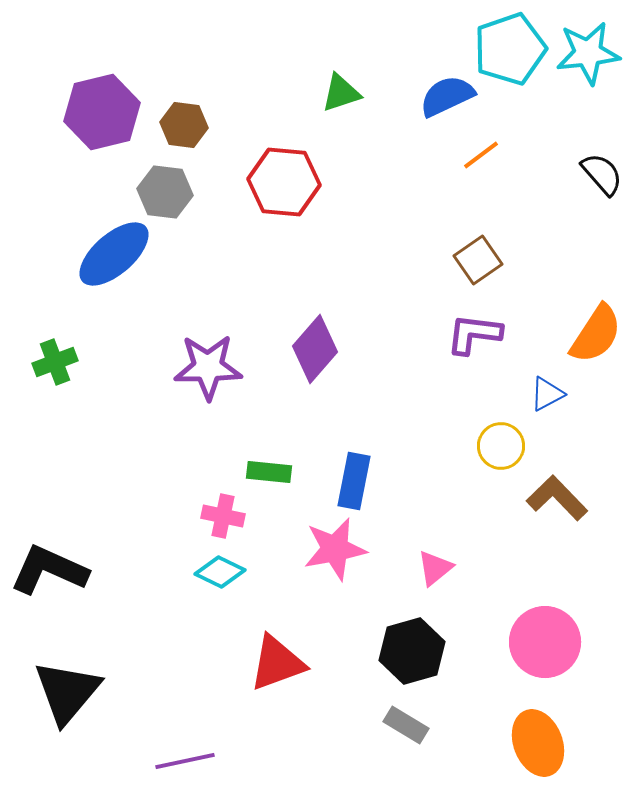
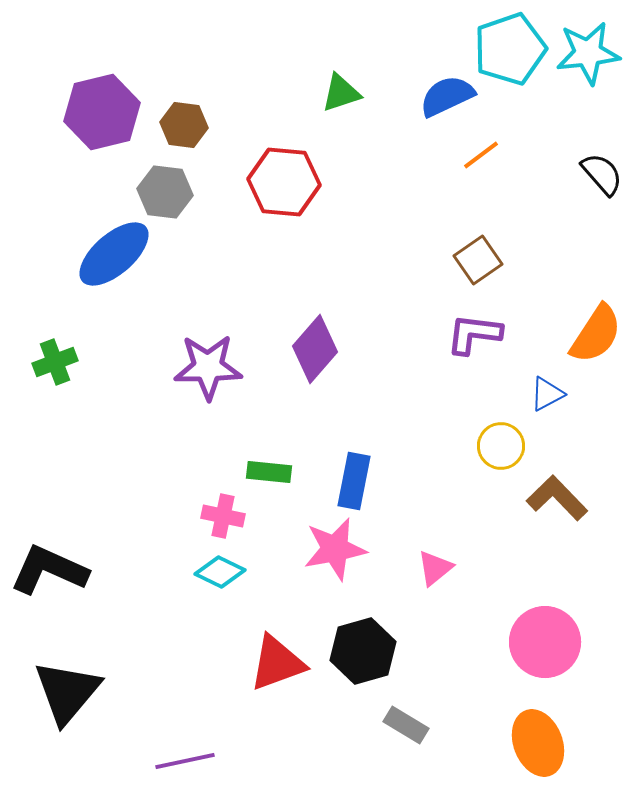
black hexagon: moved 49 px left
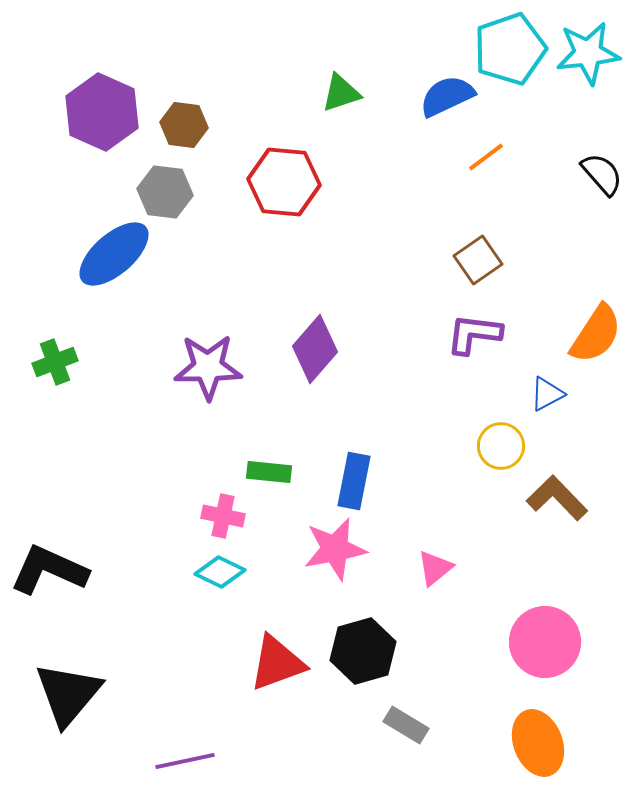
purple hexagon: rotated 22 degrees counterclockwise
orange line: moved 5 px right, 2 px down
black triangle: moved 1 px right, 2 px down
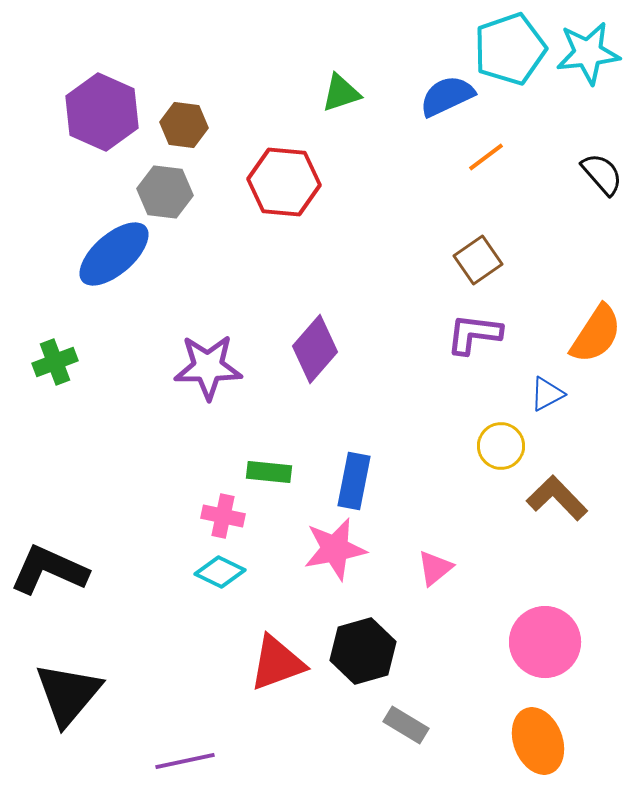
orange ellipse: moved 2 px up
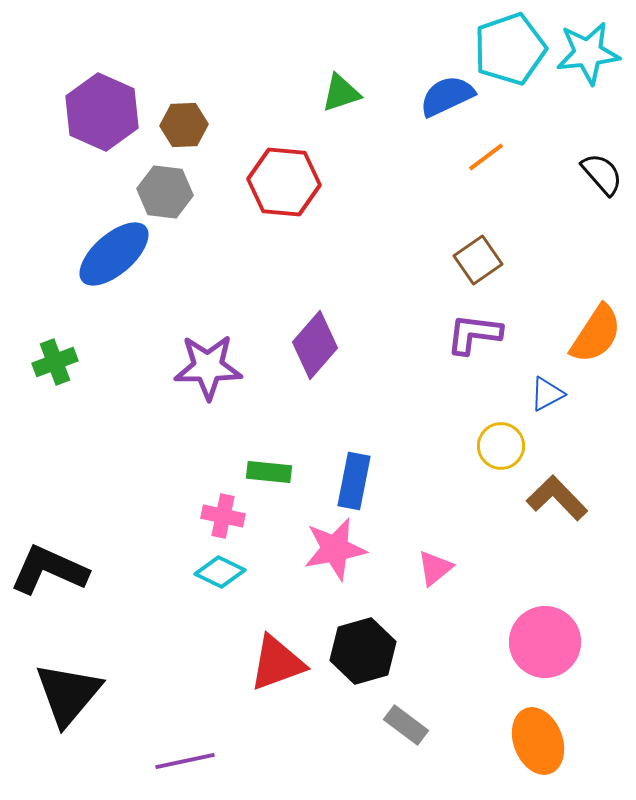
brown hexagon: rotated 9 degrees counterclockwise
purple diamond: moved 4 px up
gray rectangle: rotated 6 degrees clockwise
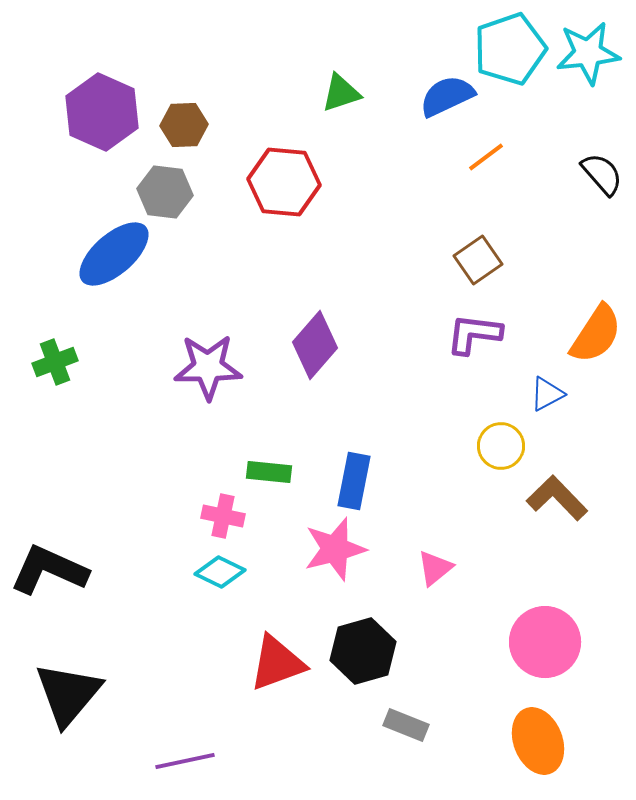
pink star: rotated 4 degrees counterclockwise
gray rectangle: rotated 15 degrees counterclockwise
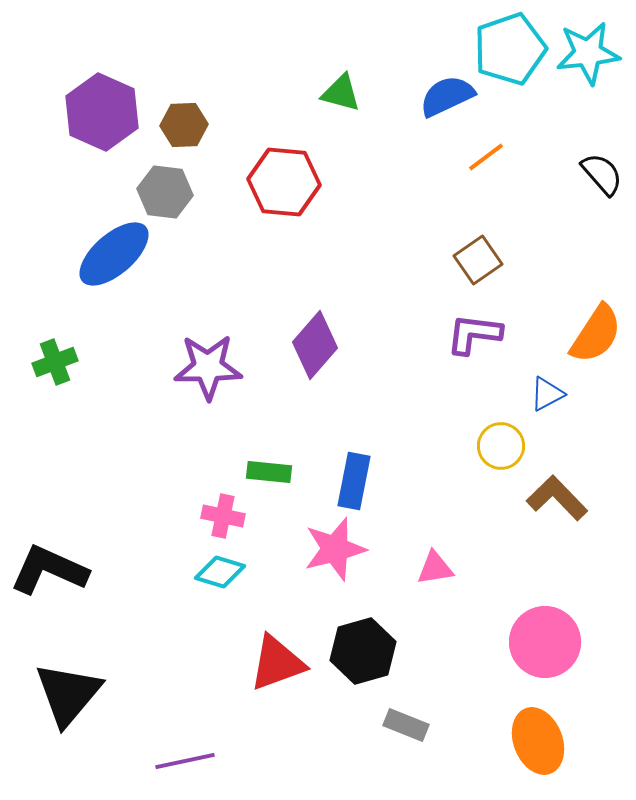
green triangle: rotated 33 degrees clockwise
pink triangle: rotated 30 degrees clockwise
cyan diamond: rotated 9 degrees counterclockwise
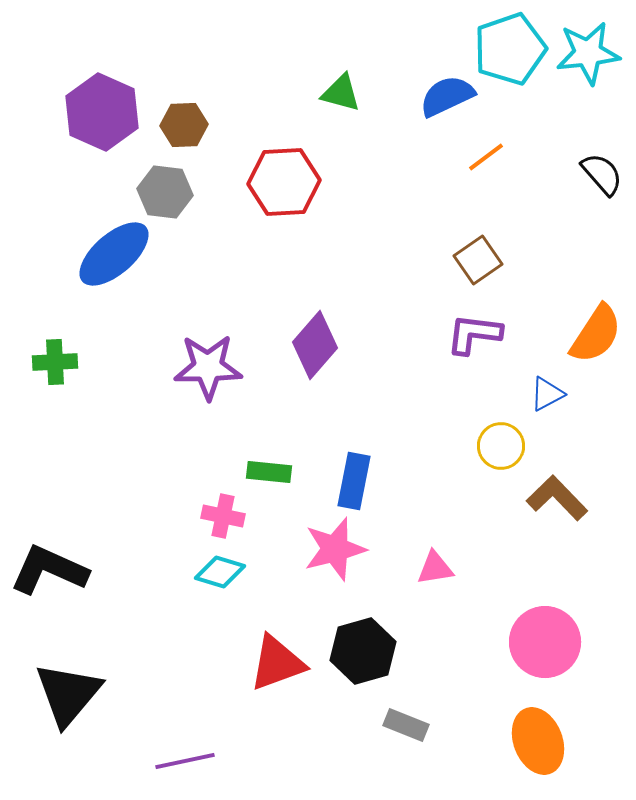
red hexagon: rotated 8 degrees counterclockwise
green cross: rotated 18 degrees clockwise
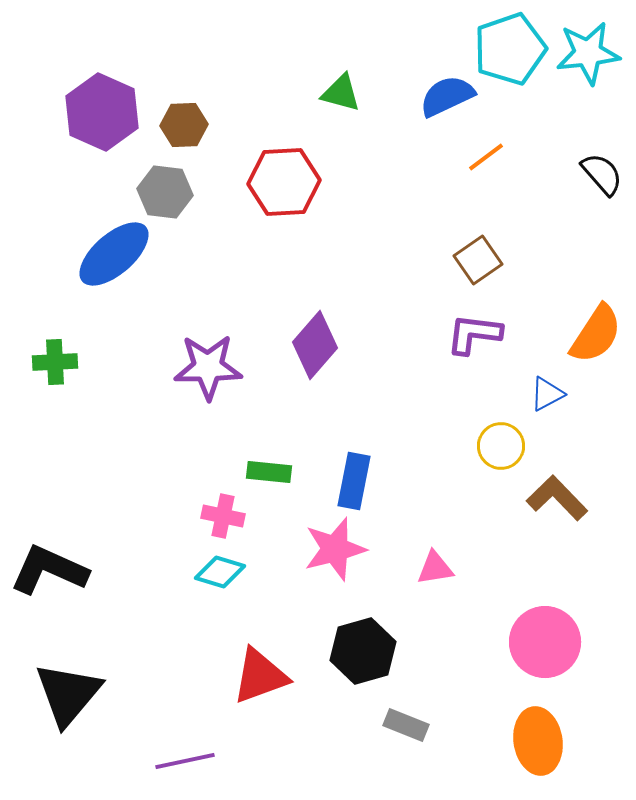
red triangle: moved 17 px left, 13 px down
orange ellipse: rotated 12 degrees clockwise
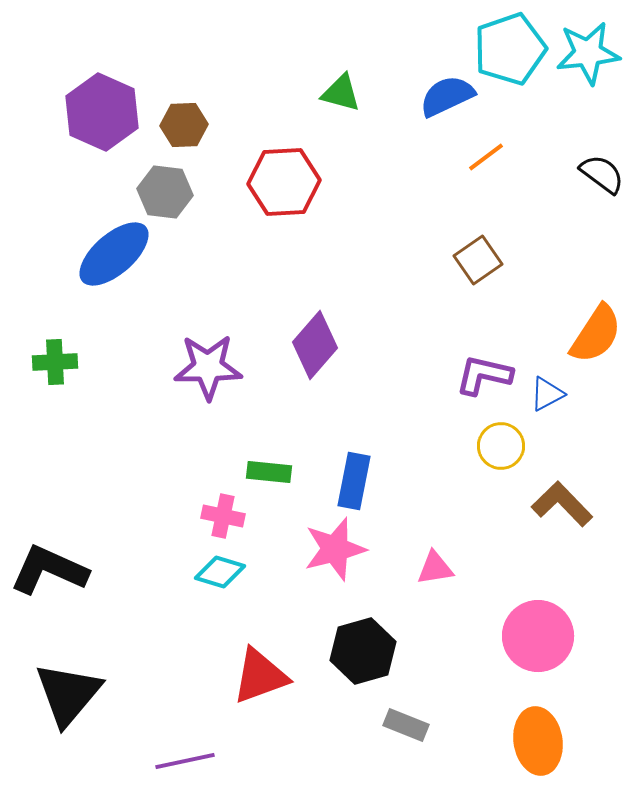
black semicircle: rotated 12 degrees counterclockwise
purple L-shape: moved 10 px right, 41 px down; rotated 6 degrees clockwise
brown L-shape: moved 5 px right, 6 px down
pink circle: moved 7 px left, 6 px up
